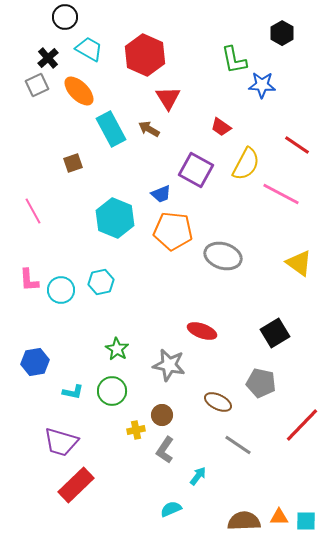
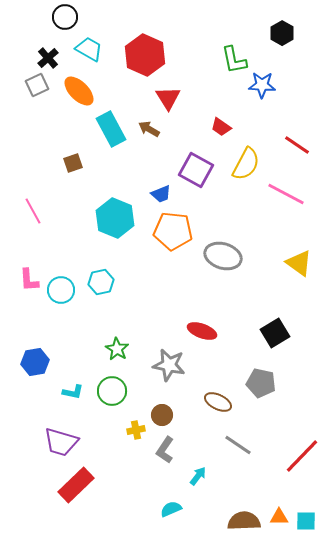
pink line at (281, 194): moved 5 px right
red line at (302, 425): moved 31 px down
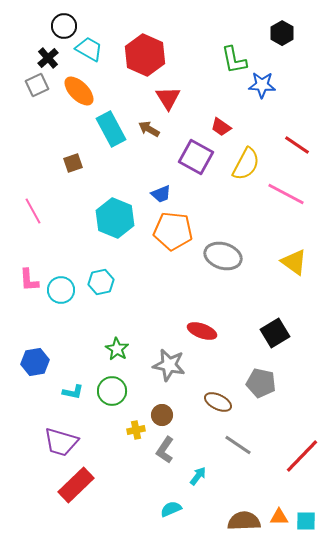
black circle at (65, 17): moved 1 px left, 9 px down
purple square at (196, 170): moved 13 px up
yellow triangle at (299, 263): moved 5 px left, 1 px up
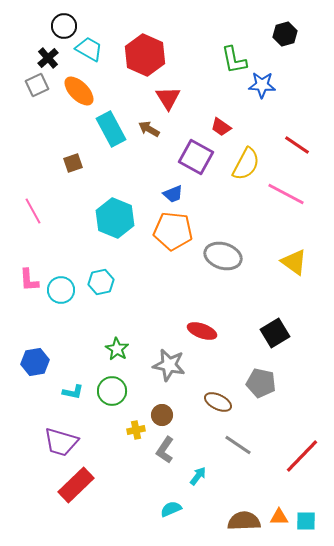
black hexagon at (282, 33): moved 3 px right, 1 px down; rotated 15 degrees clockwise
blue trapezoid at (161, 194): moved 12 px right
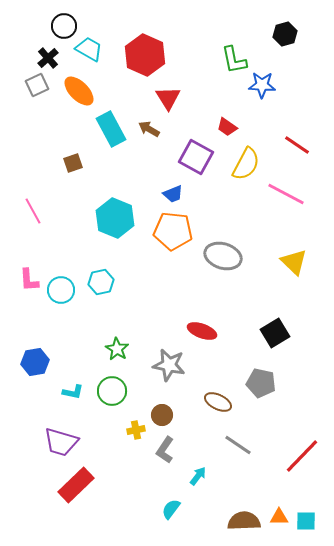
red trapezoid at (221, 127): moved 6 px right
yellow triangle at (294, 262): rotated 8 degrees clockwise
cyan semicircle at (171, 509): rotated 30 degrees counterclockwise
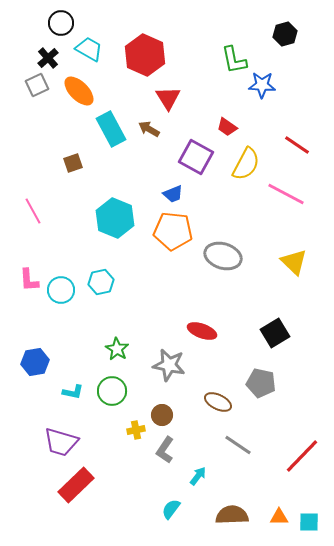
black circle at (64, 26): moved 3 px left, 3 px up
brown semicircle at (244, 521): moved 12 px left, 6 px up
cyan square at (306, 521): moved 3 px right, 1 px down
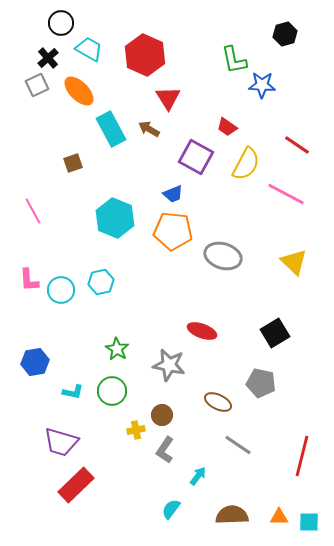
red line at (302, 456): rotated 30 degrees counterclockwise
